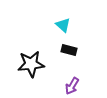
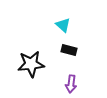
purple arrow: moved 1 px left, 2 px up; rotated 24 degrees counterclockwise
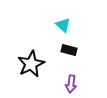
black star: rotated 20 degrees counterclockwise
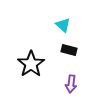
black star: rotated 8 degrees counterclockwise
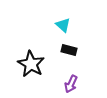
black star: rotated 8 degrees counterclockwise
purple arrow: rotated 18 degrees clockwise
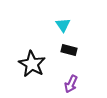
cyan triangle: rotated 14 degrees clockwise
black star: moved 1 px right
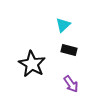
cyan triangle: rotated 21 degrees clockwise
purple arrow: rotated 60 degrees counterclockwise
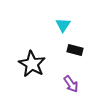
cyan triangle: rotated 14 degrees counterclockwise
black rectangle: moved 6 px right
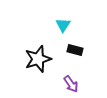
black star: moved 6 px right, 5 px up; rotated 24 degrees clockwise
